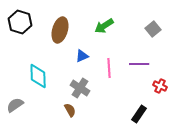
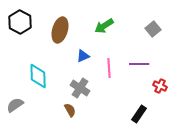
black hexagon: rotated 10 degrees clockwise
blue triangle: moved 1 px right
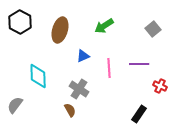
gray cross: moved 1 px left, 1 px down
gray semicircle: rotated 18 degrees counterclockwise
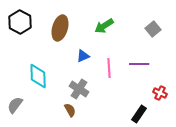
brown ellipse: moved 2 px up
red cross: moved 7 px down
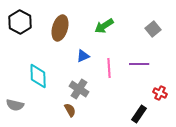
gray semicircle: rotated 114 degrees counterclockwise
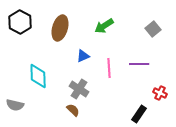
brown semicircle: moved 3 px right; rotated 16 degrees counterclockwise
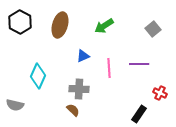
brown ellipse: moved 3 px up
cyan diamond: rotated 25 degrees clockwise
gray cross: rotated 30 degrees counterclockwise
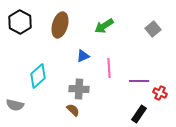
purple line: moved 17 px down
cyan diamond: rotated 25 degrees clockwise
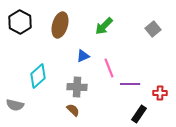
green arrow: rotated 12 degrees counterclockwise
pink line: rotated 18 degrees counterclockwise
purple line: moved 9 px left, 3 px down
gray cross: moved 2 px left, 2 px up
red cross: rotated 24 degrees counterclockwise
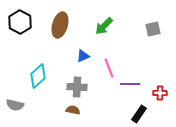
gray square: rotated 28 degrees clockwise
brown semicircle: rotated 32 degrees counterclockwise
